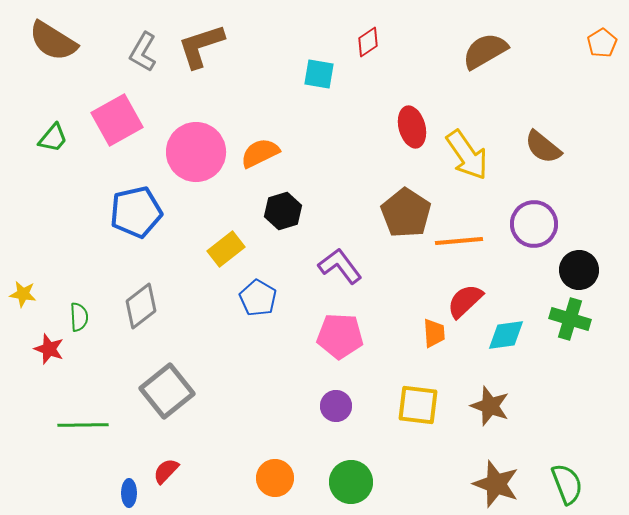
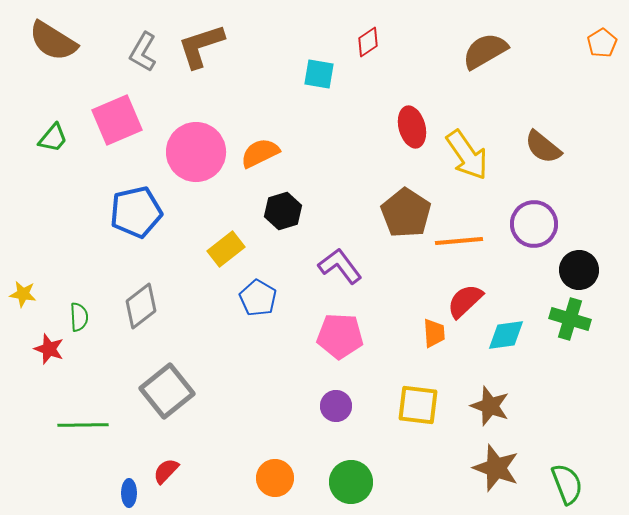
pink square at (117, 120): rotated 6 degrees clockwise
brown star at (496, 484): moved 16 px up
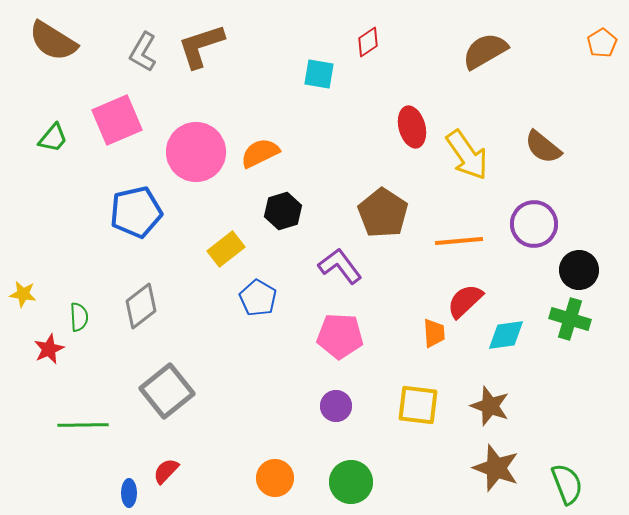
brown pentagon at (406, 213): moved 23 px left
red star at (49, 349): rotated 28 degrees clockwise
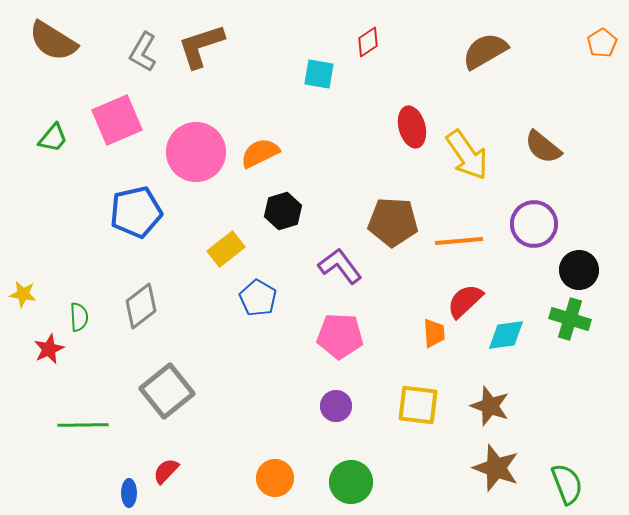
brown pentagon at (383, 213): moved 10 px right, 9 px down; rotated 30 degrees counterclockwise
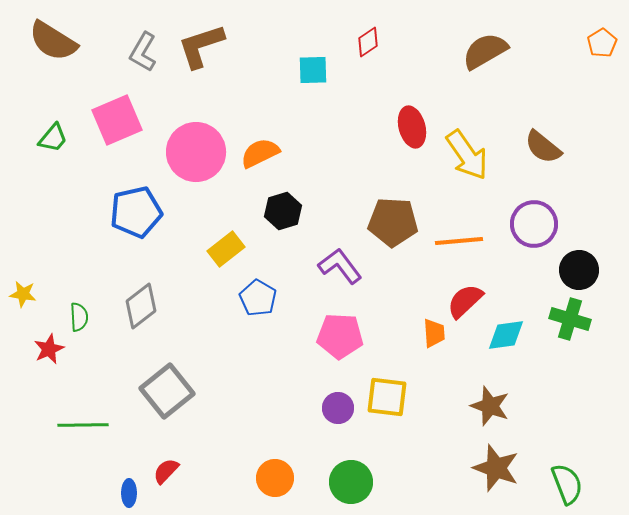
cyan square at (319, 74): moved 6 px left, 4 px up; rotated 12 degrees counterclockwise
yellow square at (418, 405): moved 31 px left, 8 px up
purple circle at (336, 406): moved 2 px right, 2 px down
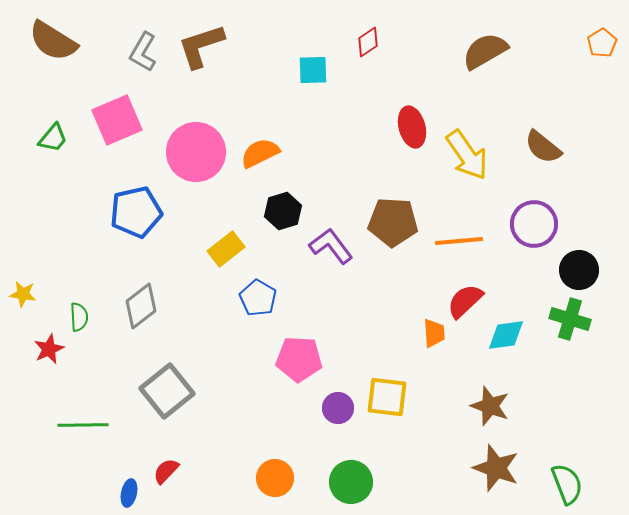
purple L-shape at (340, 266): moved 9 px left, 20 px up
pink pentagon at (340, 336): moved 41 px left, 23 px down
blue ellipse at (129, 493): rotated 12 degrees clockwise
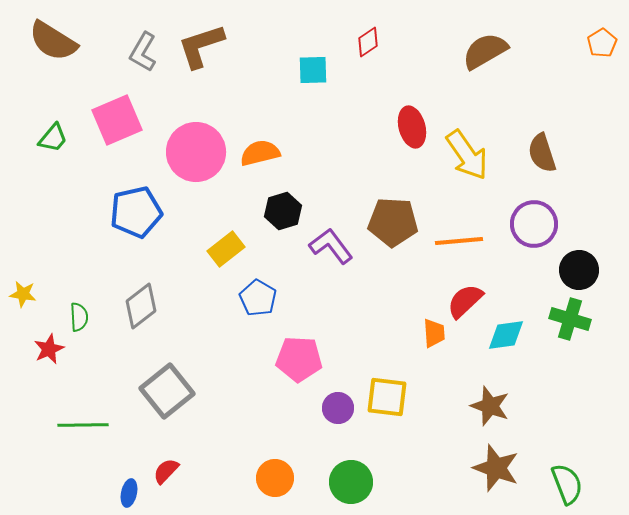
brown semicircle at (543, 147): moved 1 px left, 6 px down; rotated 33 degrees clockwise
orange semicircle at (260, 153): rotated 12 degrees clockwise
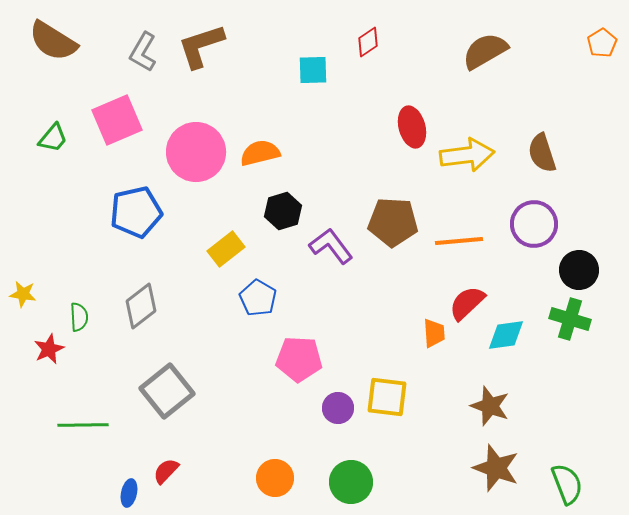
yellow arrow at (467, 155): rotated 62 degrees counterclockwise
red semicircle at (465, 301): moved 2 px right, 2 px down
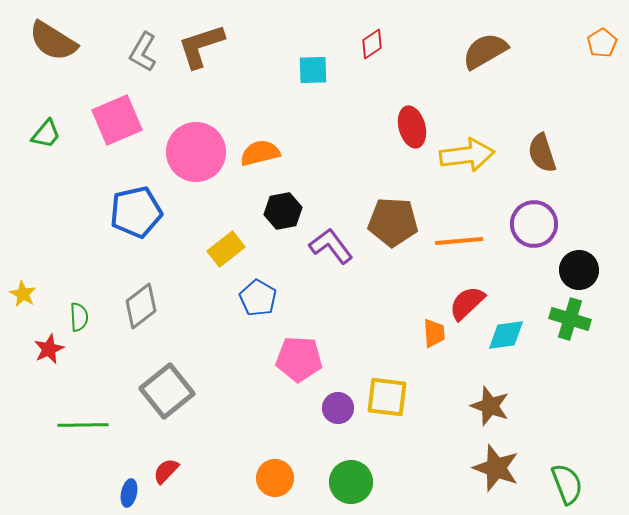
red diamond at (368, 42): moved 4 px right, 2 px down
green trapezoid at (53, 138): moved 7 px left, 4 px up
black hexagon at (283, 211): rotated 6 degrees clockwise
yellow star at (23, 294): rotated 20 degrees clockwise
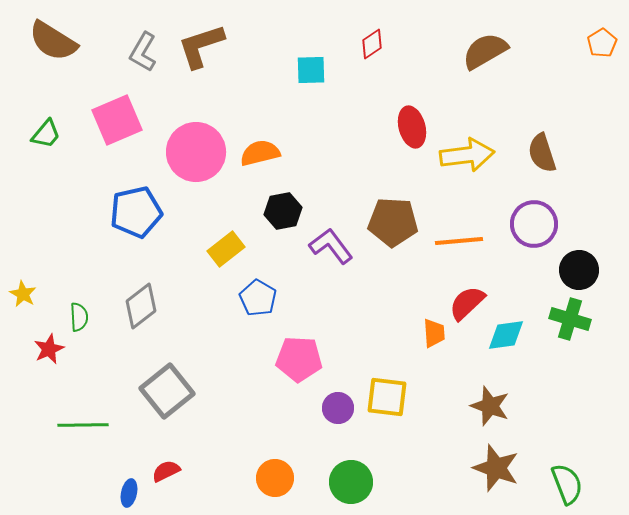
cyan square at (313, 70): moved 2 px left
red semicircle at (166, 471): rotated 20 degrees clockwise
